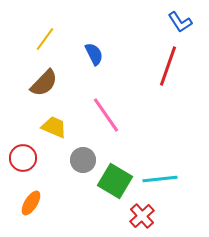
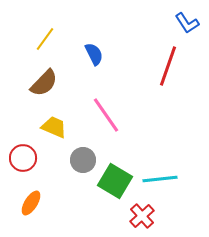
blue L-shape: moved 7 px right, 1 px down
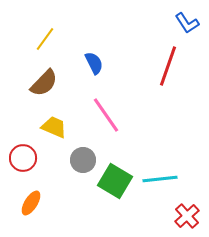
blue semicircle: moved 9 px down
red cross: moved 45 px right
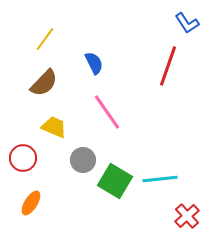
pink line: moved 1 px right, 3 px up
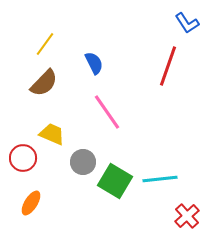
yellow line: moved 5 px down
yellow trapezoid: moved 2 px left, 7 px down
gray circle: moved 2 px down
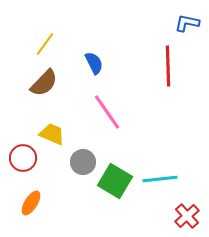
blue L-shape: rotated 135 degrees clockwise
red line: rotated 21 degrees counterclockwise
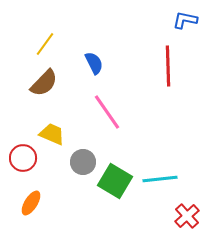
blue L-shape: moved 2 px left, 3 px up
